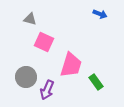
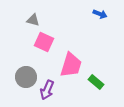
gray triangle: moved 3 px right, 1 px down
green rectangle: rotated 14 degrees counterclockwise
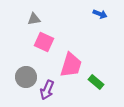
gray triangle: moved 1 px right, 1 px up; rotated 24 degrees counterclockwise
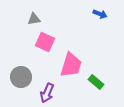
pink square: moved 1 px right
gray circle: moved 5 px left
purple arrow: moved 3 px down
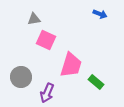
pink square: moved 1 px right, 2 px up
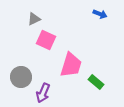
gray triangle: rotated 16 degrees counterclockwise
purple arrow: moved 4 px left
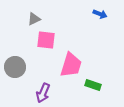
pink square: rotated 18 degrees counterclockwise
gray circle: moved 6 px left, 10 px up
green rectangle: moved 3 px left, 3 px down; rotated 21 degrees counterclockwise
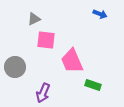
pink trapezoid: moved 1 px right, 4 px up; rotated 140 degrees clockwise
